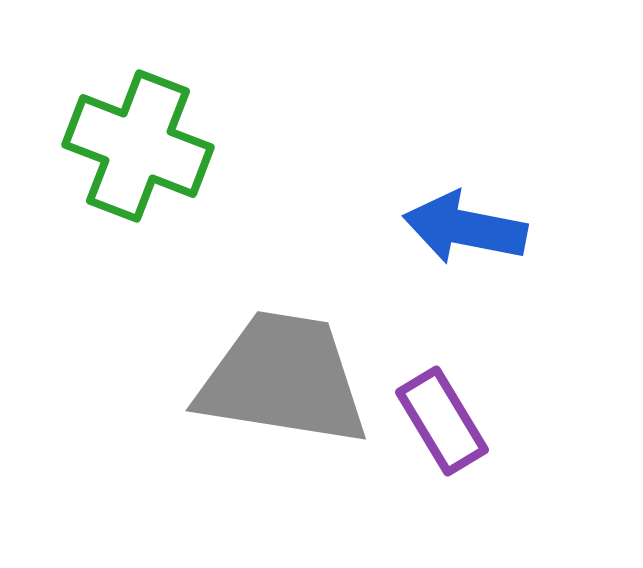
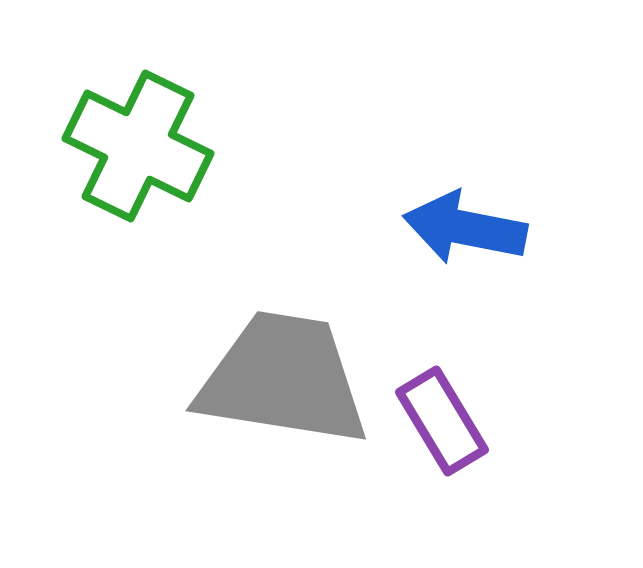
green cross: rotated 5 degrees clockwise
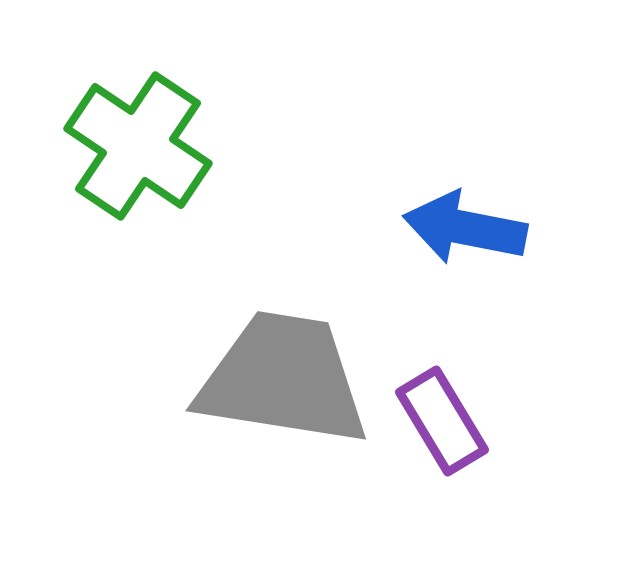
green cross: rotated 8 degrees clockwise
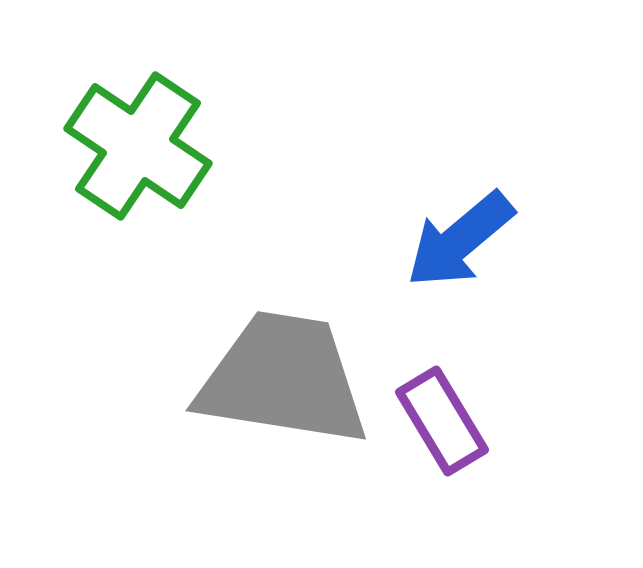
blue arrow: moved 5 px left, 12 px down; rotated 51 degrees counterclockwise
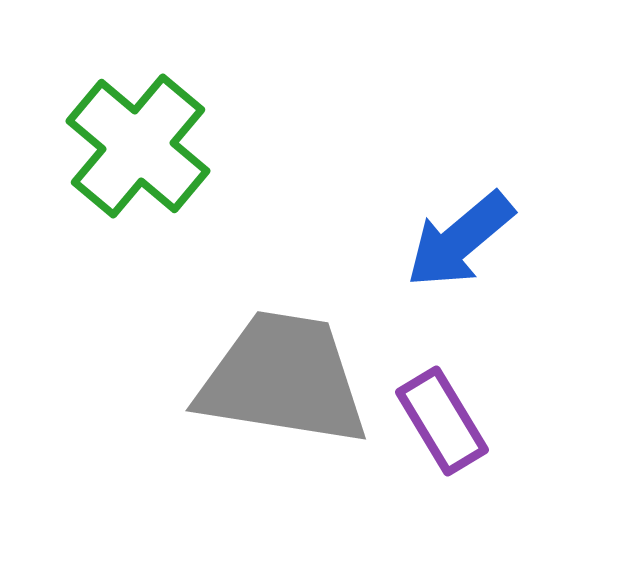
green cross: rotated 6 degrees clockwise
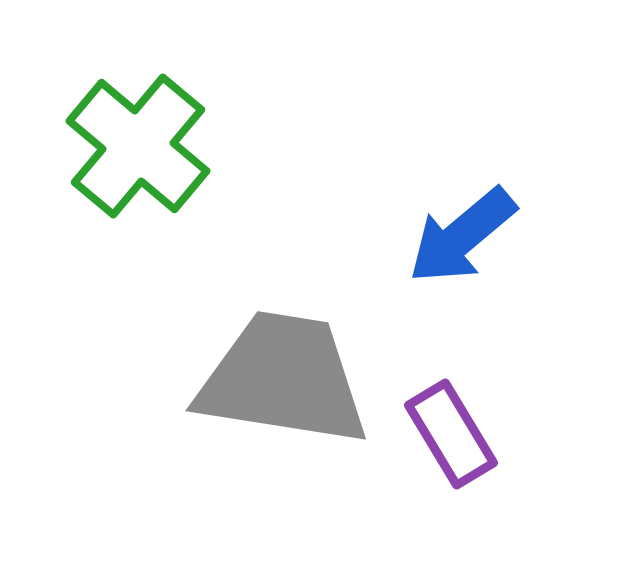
blue arrow: moved 2 px right, 4 px up
purple rectangle: moved 9 px right, 13 px down
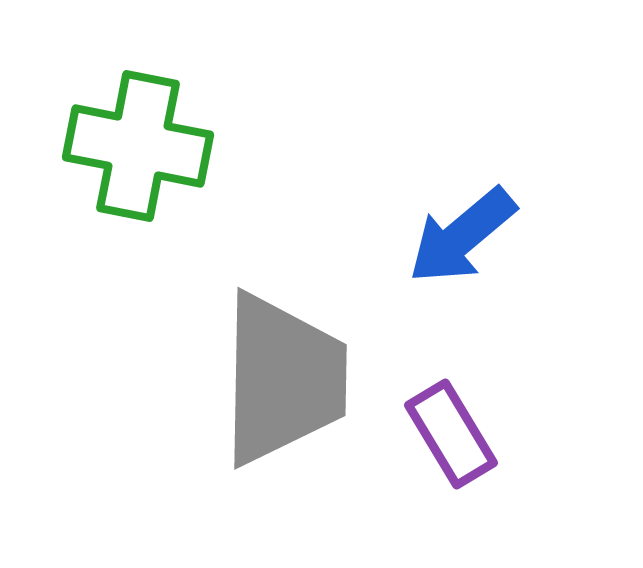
green cross: rotated 29 degrees counterclockwise
gray trapezoid: rotated 82 degrees clockwise
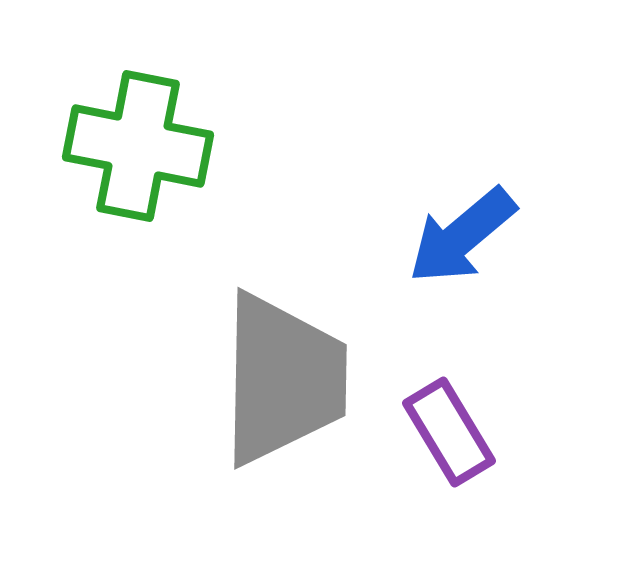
purple rectangle: moved 2 px left, 2 px up
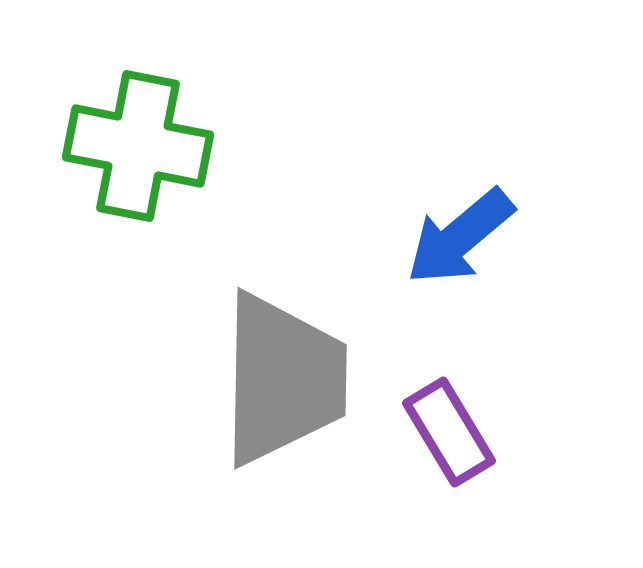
blue arrow: moved 2 px left, 1 px down
